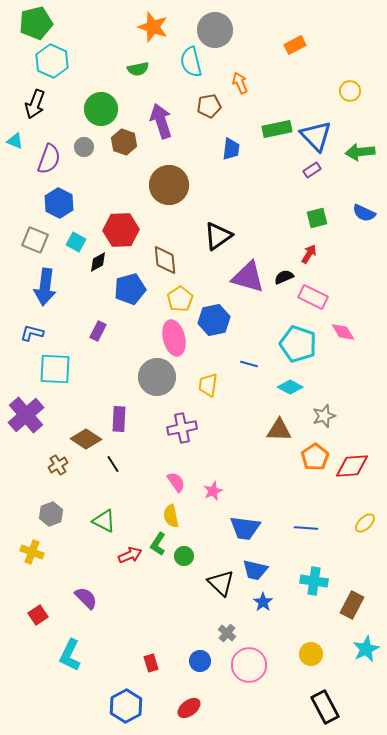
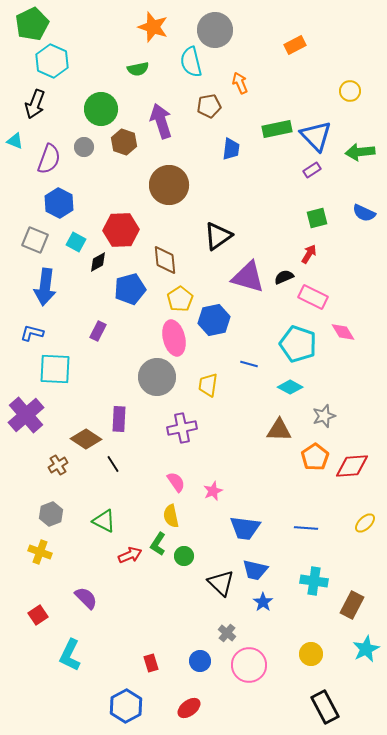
green pentagon at (36, 23): moved 4 px left, 1 px down; rotated 12 degrees counterclockwise
yellow cross at (32, 552): moved 8 px right
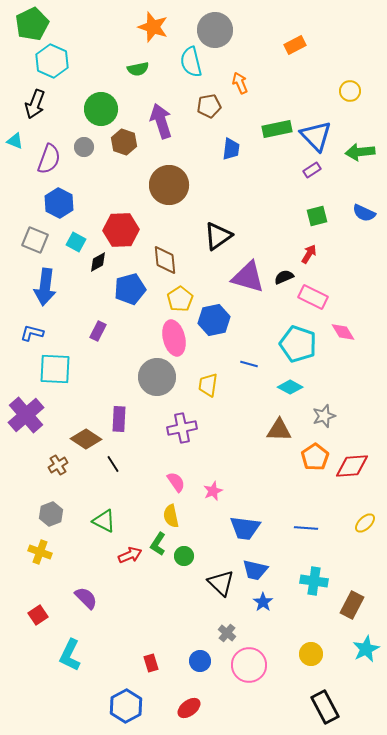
green square at (317, 218): moved 2 px up
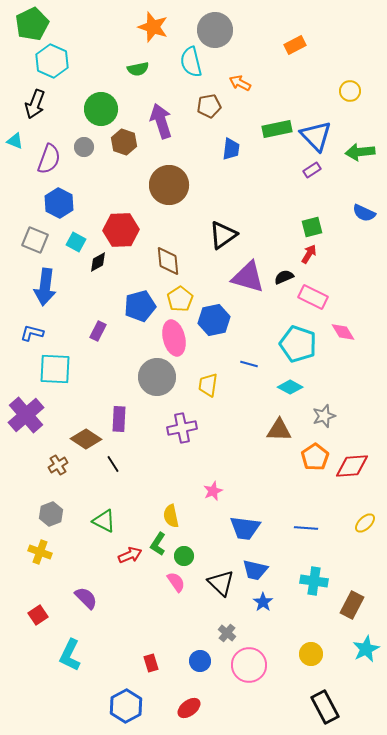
orange arrow at (240, 83): rotated 40 degrees counterclockwise
green square at (317, 216): moved 5 px left, 11 px down
black triangle at (218, 236): moved 5 px right, 1 px up
brown diamond at (165, 260): moved 3 px right, 1 px down
blue pentagon at (130, 289): moved 10 px right, 17 px down
pink semicircle at (176, 482): moved 100 px down
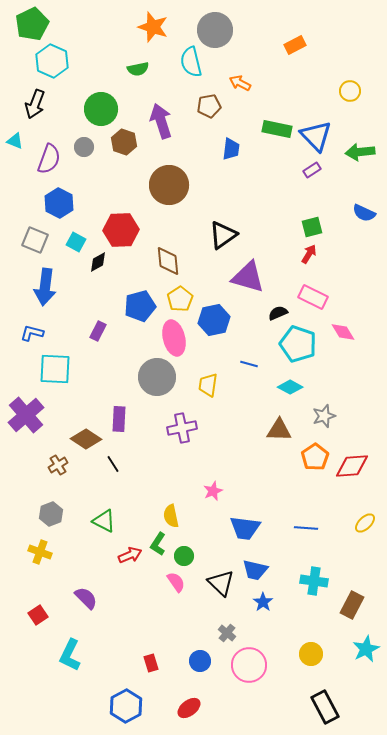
green rectangle at (277, 129): rotated 24 degrees clockwise
black semicircle at (284, 277): moved 6 px left, 36 px down
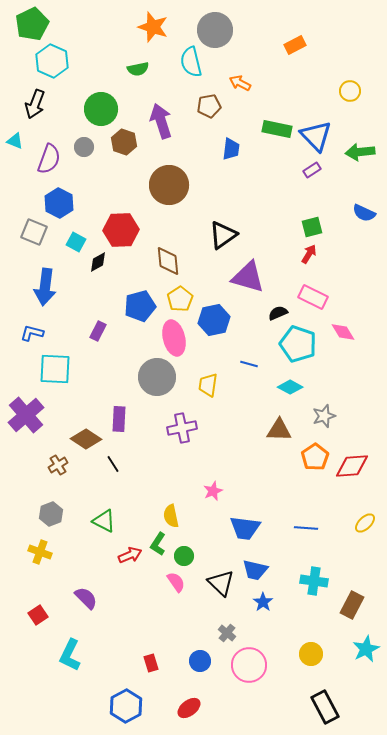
gray square at (35, 240): moved 1 px left, 8 px up
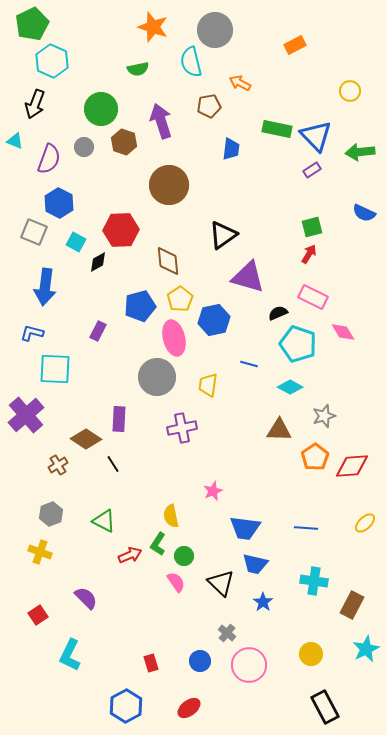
blue trapezoid at (255, 570): moved 6 px up
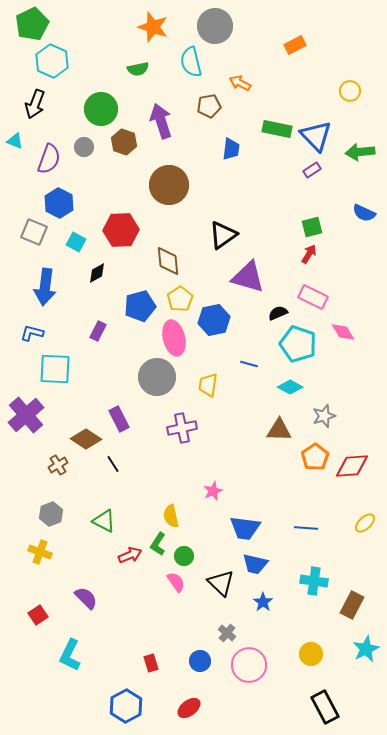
gray circle at (215, 30): moved 4 px up
black diamond at (98, 262): moved 1 px left, 11 px down
purple rectangle at (119, 419): rotated 30 degrees counterclockwise
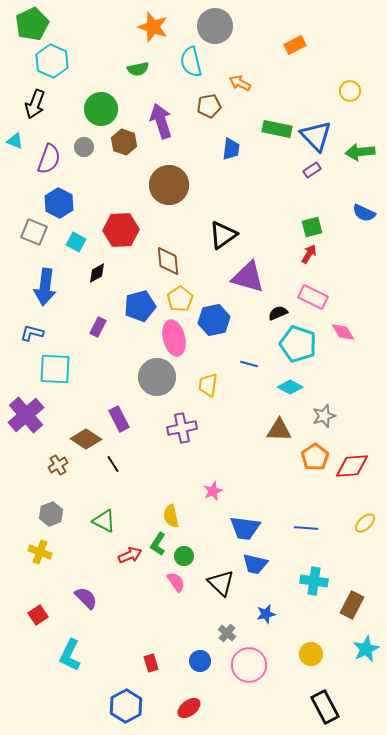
purple rectangle at (98, 331): moved 4 px up
blue star at (263, 602): moved 3 px right, 12 px down; rotated 24 degrees clockwise
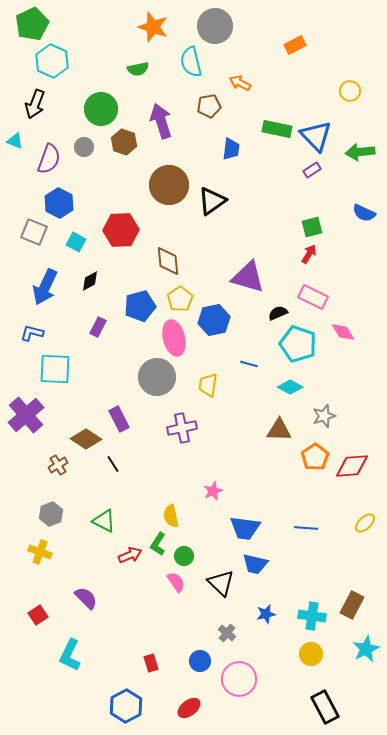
black triangle at (223, 235): moved 11 px left, 34 px up
black diamond at (97, 273): moved 7 px left, 8 px down
blue arrow at (45, 287): rotated 18 degrees clockwise
cyan cross at (314, 581): moved 2 px left, 35 px down
pink circle at (249, 665): moved 10 px left, 14 px down
